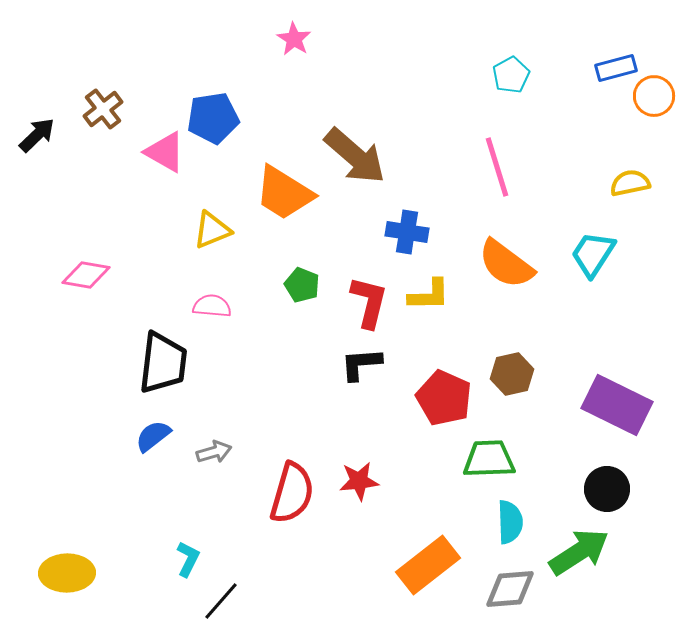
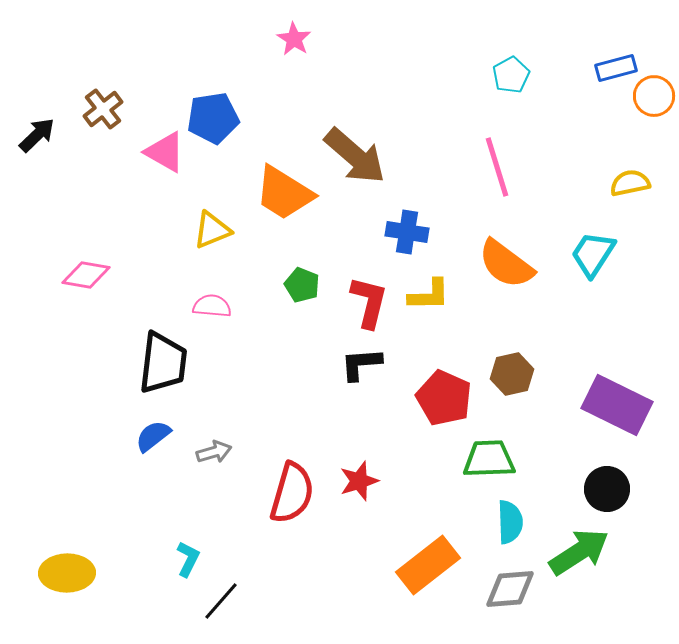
red star: rotated 12 degrees counterclockwise
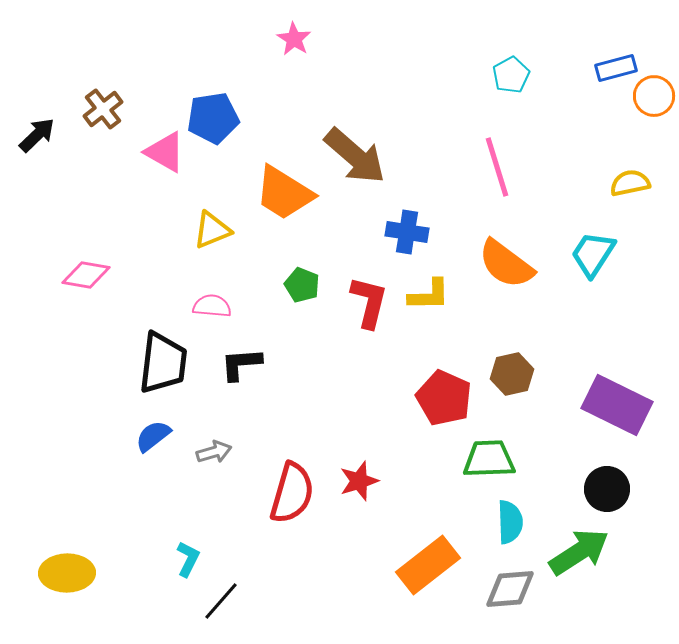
black L-shape: moved 120 px left
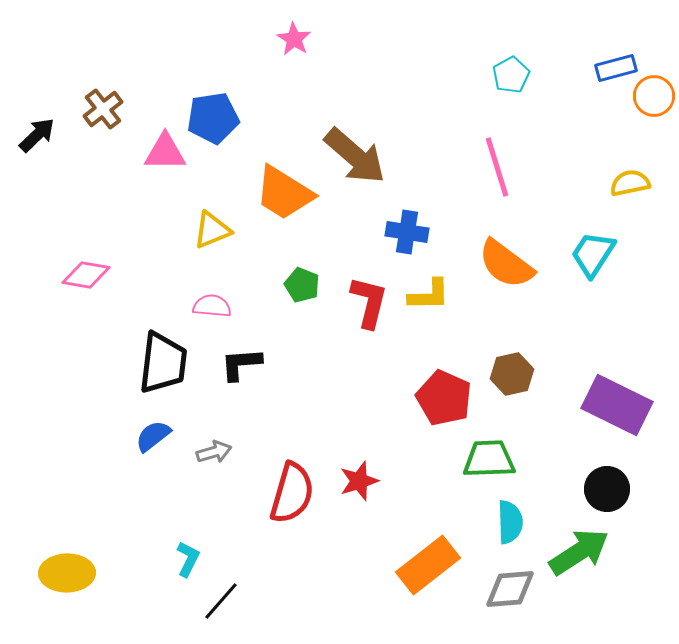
pink triangle: rotated 30 degrees counterclockwise
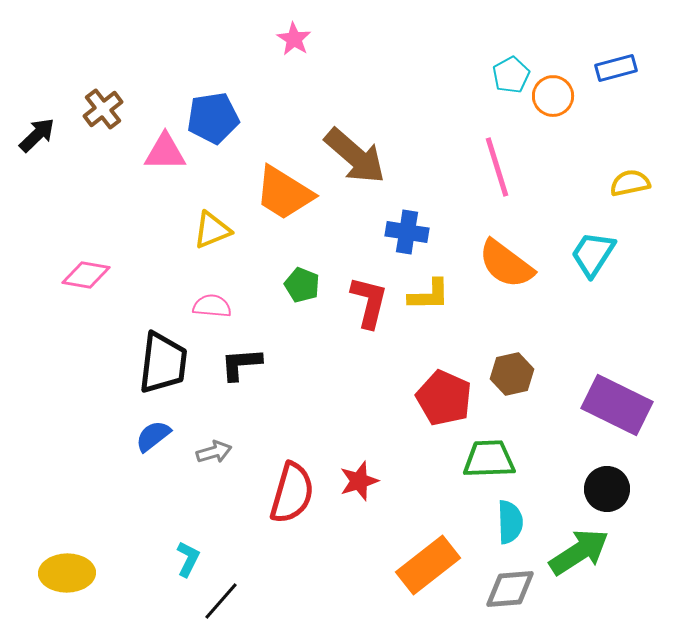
orange circle: moved 101 px left
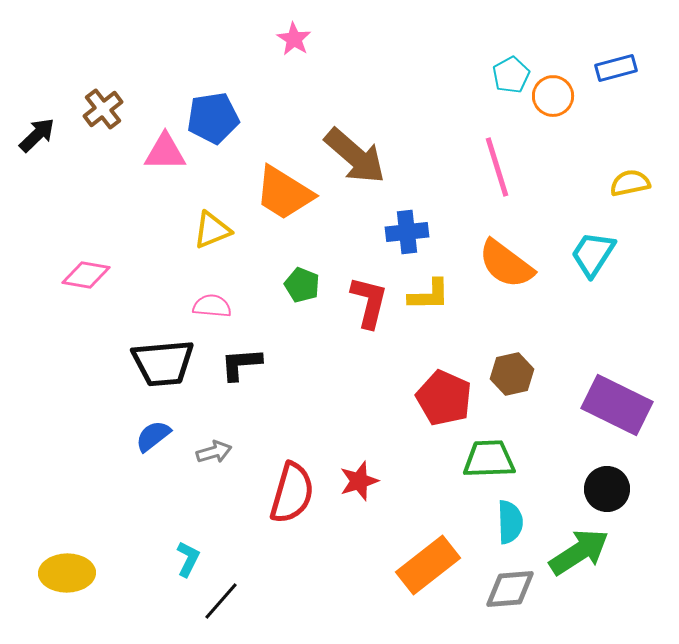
blue cross: rotated 15 degrees counterclockwise
black trapezoid: rotated 78 degrees clockwise
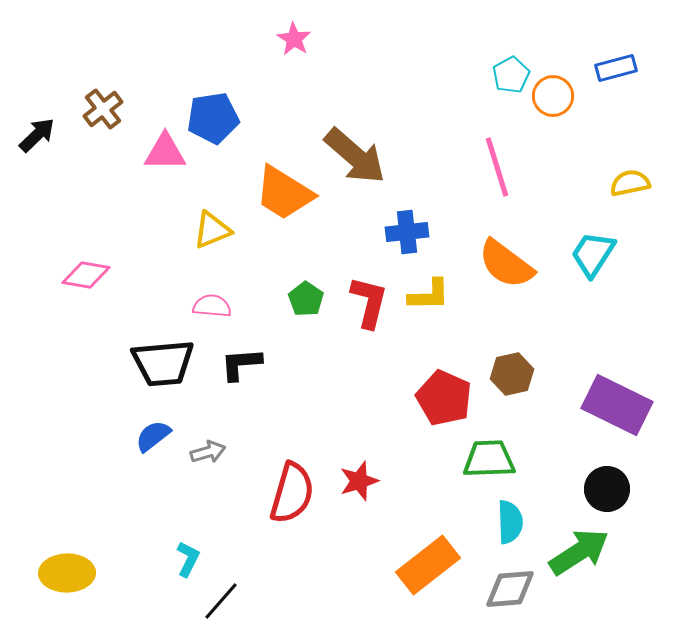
green pentagon: moved 4 px right, 14 px down; rotated 12 degrees clockwise
gray arrow: moved 6 px left
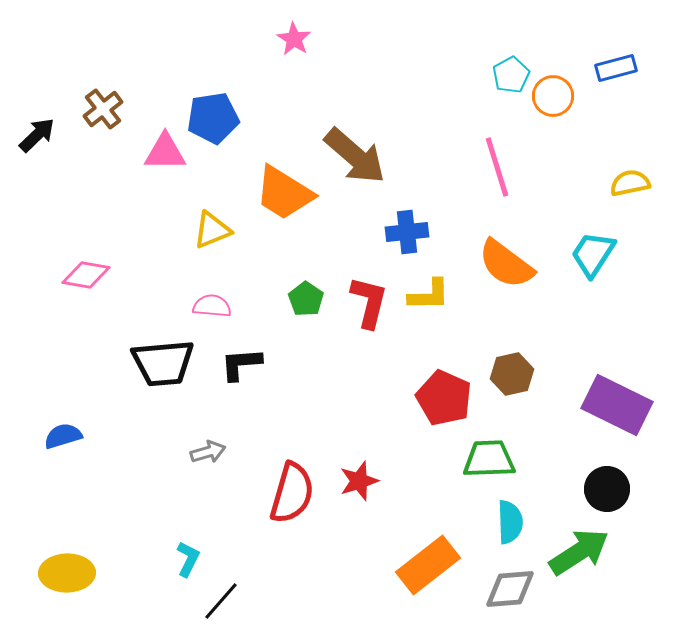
blue semicircle: moved 90 px left; rotated 21 degrees clockwise
